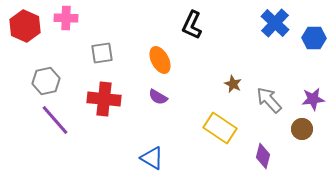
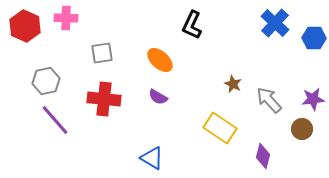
orange ellipse: rotated 20 degrees counterclockwise
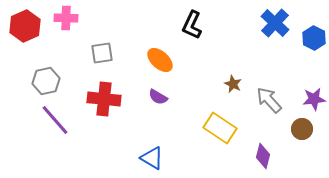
red hexagon: rotated 12 degrees clockwise
blue hexagon: rotated 25 degrees clockwise
purple star: moved 1 px right
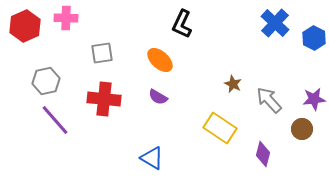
black L-shape: moved 10 px left, 1 px up
purple diamond: moved 2 px up
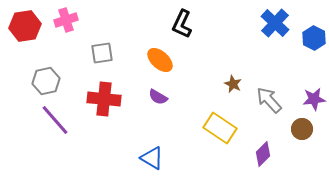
pink cross: moved 2 px down; rotated 20 degrees counterclockwise
red hexagon: rotated 16 degrees clockwise
purple diamond: rotated 30 degrees clockwise
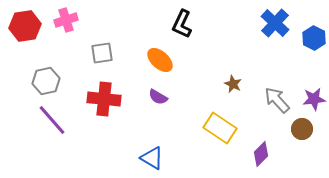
gray arrow: moved 8 px right
purple line: moved 3 px left
purple diamond: moved 2 px left
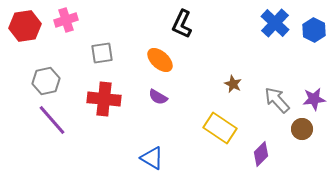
blue hexagon: moved 8 px up
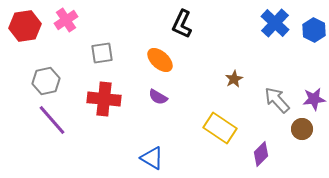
pink cross: rotated 15 degrees counterclockwise
brown star: moved 1 px right, 5 px up; rotated 18 degrees clockwise
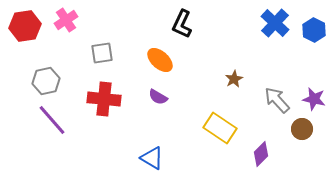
purple star: rotated 20 degrees clockwise
